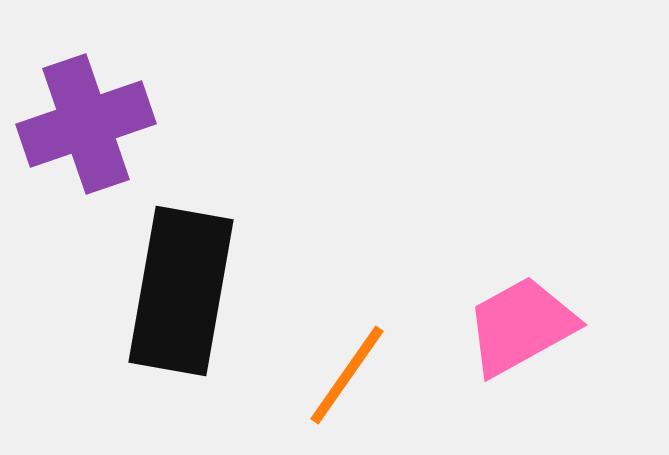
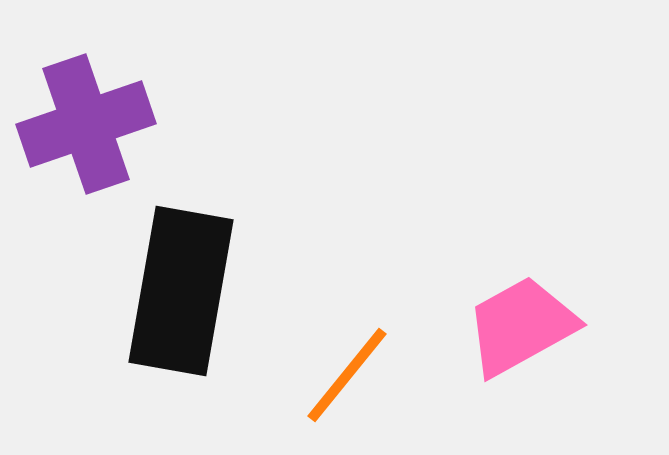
orange line: rotated 4 degrees clockwise
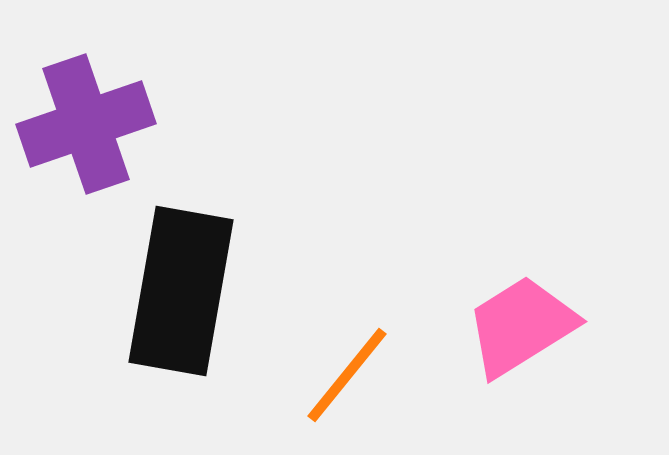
pink trapezoid: rotated 3 degrees counterclockwise
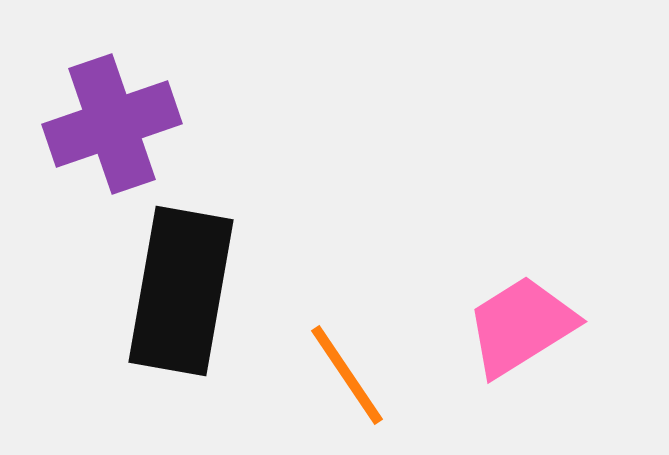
purple cross: moved 26 px right
orange line: rotated 73 degrees counterclockwise
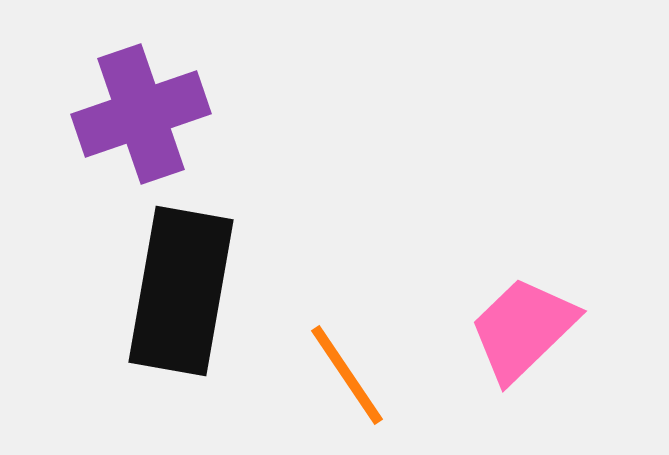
purple cross: moved 29 px right, 10 px up
pink trapezoid: moved 2 px right, 3 px down; rotated 12 degrees counterclockwise
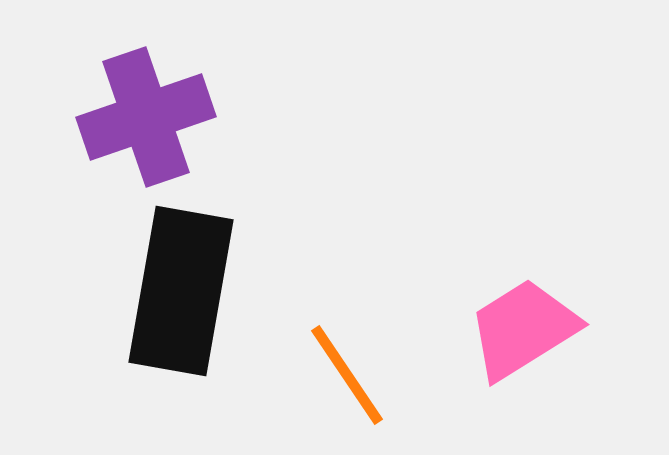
purple cross: moved 5 px right, 3 px down
pink trapezoid: rotated 12 degrees clockwise
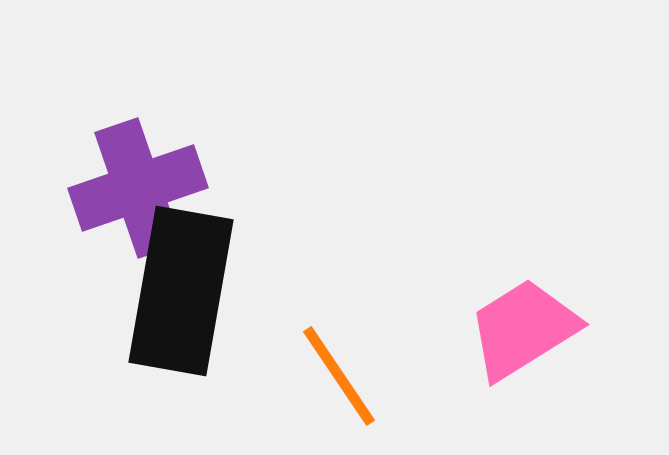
purple cross: moved 8 px left, 71 px down
orange line: moved 8 px left, 1 px down
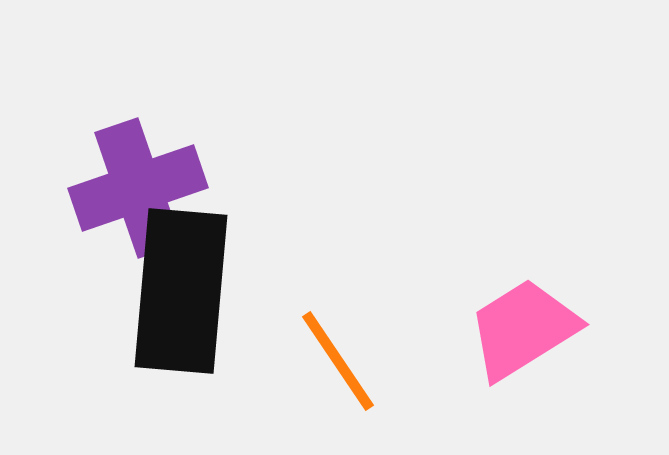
black rectangle: rotated 5 degrees counterclockwise
orange line: moved 1 px left, 15 px up
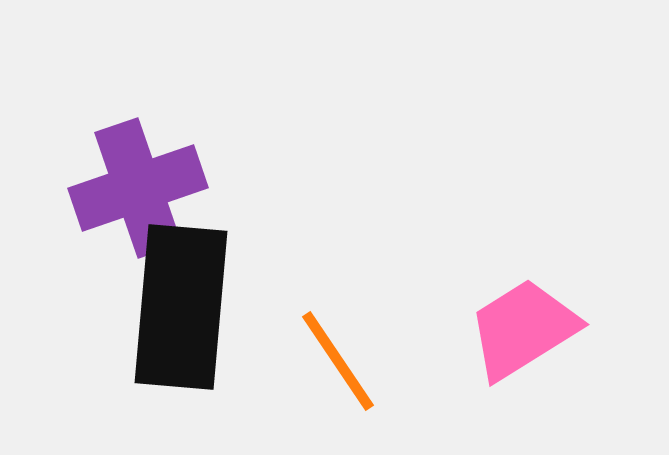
black rectangle: moved 16 px down
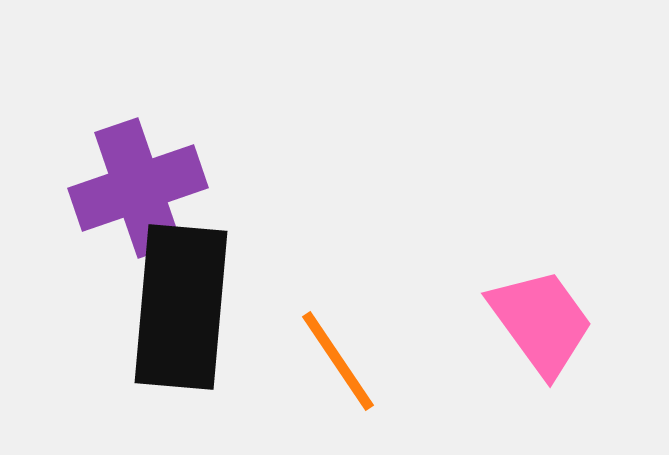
pink trapezoid: moved 18 px right, 7 px up; rotated 86 degrees clockwise
